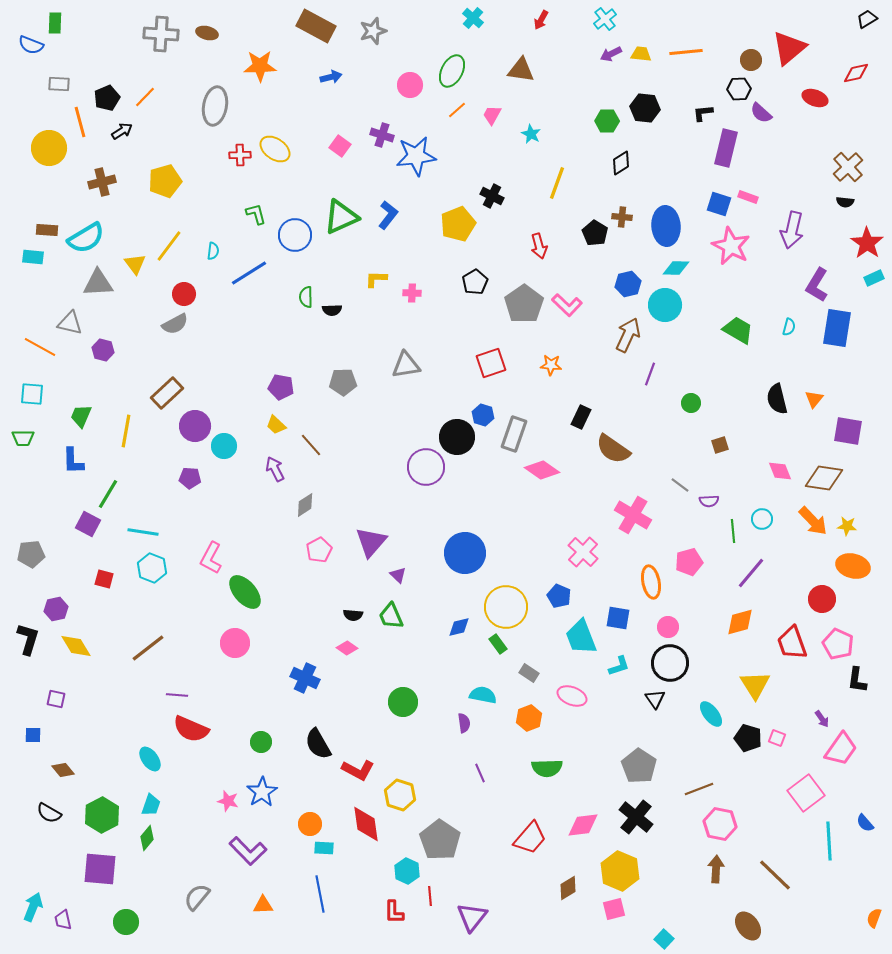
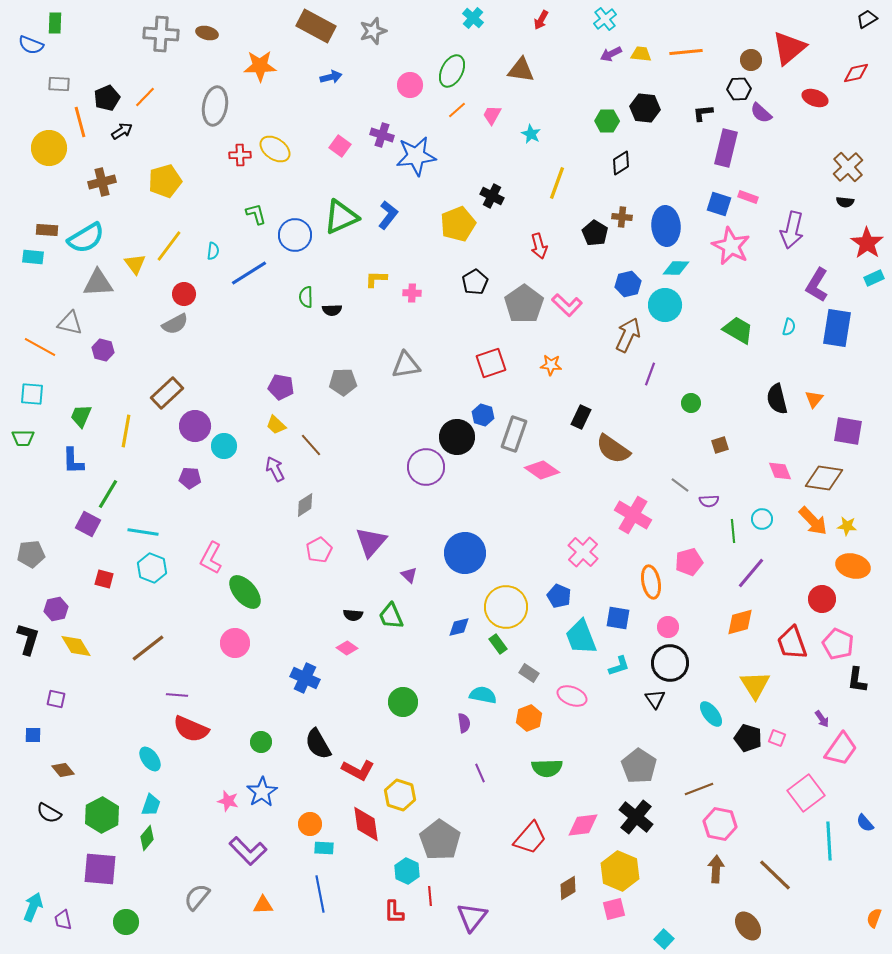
purple triangle at (398, 575): moved 11 px right
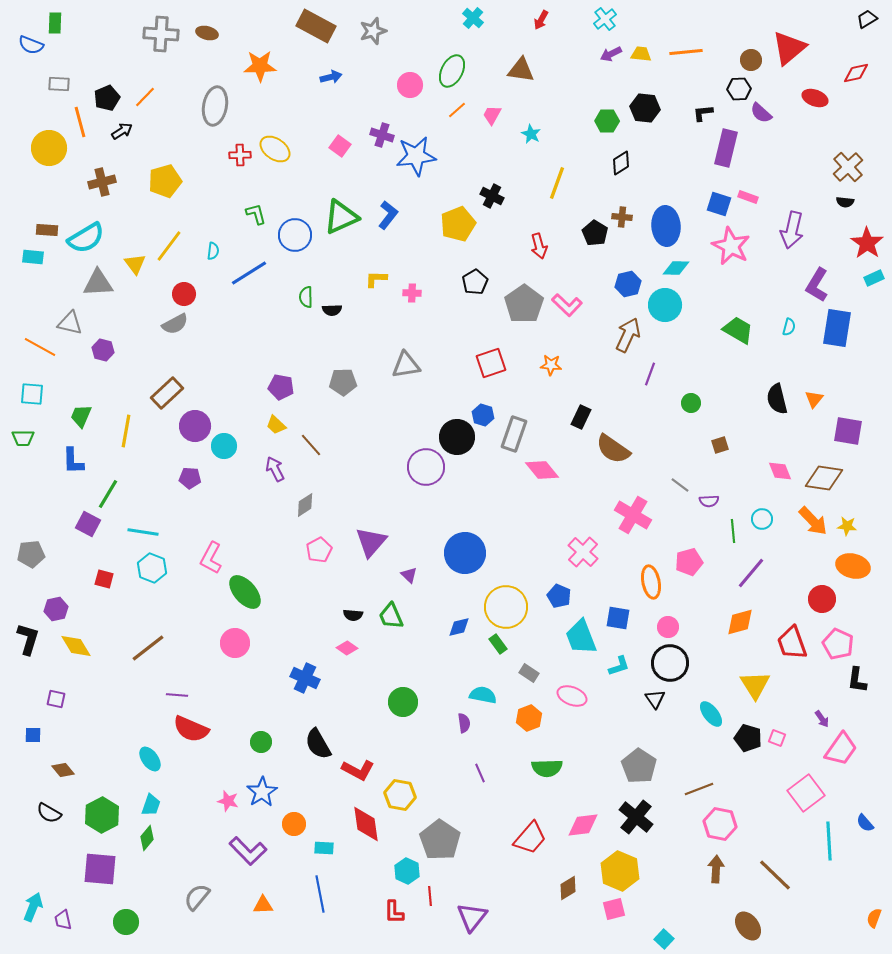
pink diamond at (542, 470): rotated 16 degrees clockwise
yellow hexagon at (400, 795): rotated 8 degrees counterclockwise
orange circle at (310, 824): moved 16 px left
